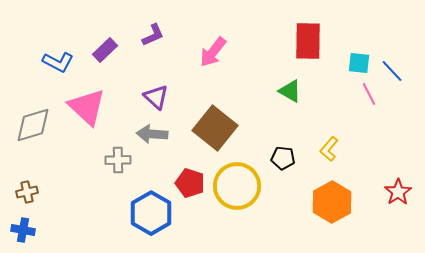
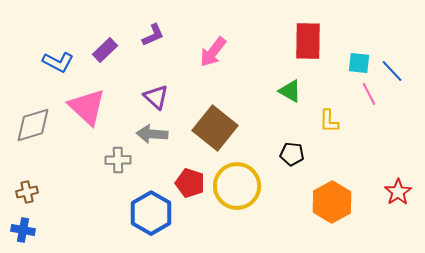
yellow L-shape: moved 28 px up; rotated 40 degrees counterclockwise
black pentagon: moved 9 px right, 4 px up
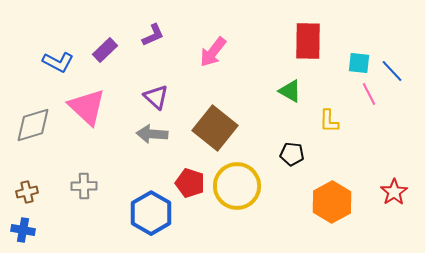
gray cross: moved 34 px left, 26 px down
red star: moved 4 px left
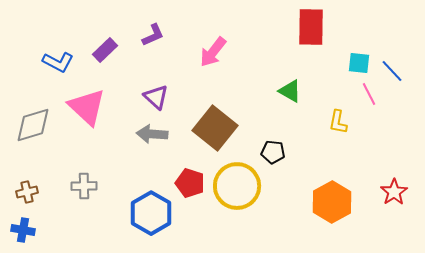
red rectangle: moved 3 px right, 14 px up
yellow L-shape: moved 9 px right, 1 px down; rotated 10 degrees clockwise
black pentagon: moved 19 px left, 2 px up
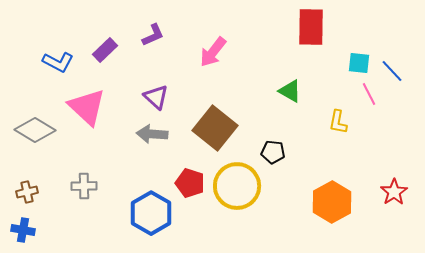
gray diamond: moved 2 px right, 5 px down; rotated 48 degrees clockwise
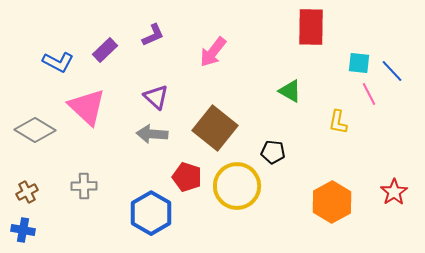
red pentagon: moved 3 px left, 6 px up
brown cross: rotated 15 degrees counterclockwise
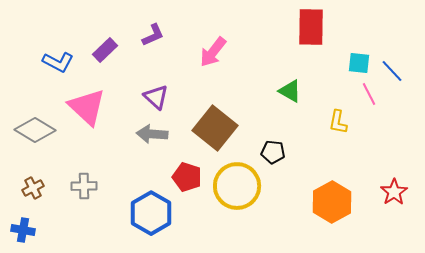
brown cross: moved 6 px right, 4 px up
